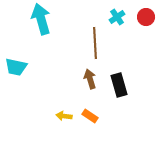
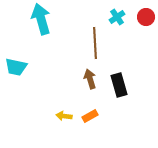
orange rectangle: rotated 63 degrees counterclockwise
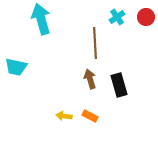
orange rectangle: rotated 56 degrees clockwise
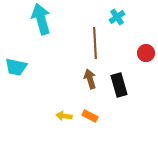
red circle: moved 36 px down
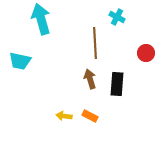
cyan cross: rotated 28 degrees counterclockwise
cyan trapezoid: moved 4 px right, 6 px up
black rectangle: moved 2 px left, 1 px up; rotated 20 degrees clockwise
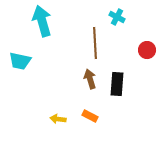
cyan arrow: moved 1 px right, 2 px down
red circle: moved 1 px right, 3 px up
yellow arrow: moved 6 px left, 3 px down
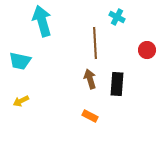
yellow arrow: moved 37 px left, 18 px up; rotated 35 degrees counterclockwise
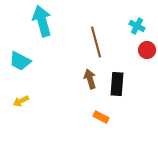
cyan cross: moved 20 px right, 9 px down
brown line: moved 1 px right, 1 px up; rotated 12 degrees counterclockwise
cyan trapezoid: rotated 15 degrees clockwise
orange rectangle: moved 11 px right, 1 px down
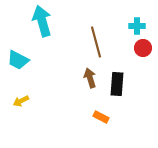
cyan cross: rotated 28 degrees counterclockwise
red circle: moved 4 px left, 2 px up
cyan trapezoid: moved 2 px left, 1 px up
brown arrow: moved 1 px up
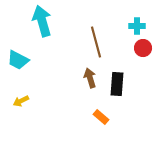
orange rectangle: rotated 14 degrees clockwise
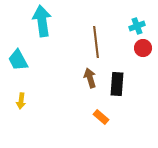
cyan arrow: rotated 8 degrees clockwise
cyan cross: rotated 21 degrees counterclockwise
brown line: rotated 8 degrees clockwise
cyan trapezoid: rotated 35 degrees clockwise
yellow arrow: rotated 56 degrees counterclockwise
